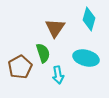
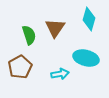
green semicircle: moved 14 px left, 18 px up
cyan arrow: moved 2 px right, 1 px up; rotated 90 degrees counterclockwise
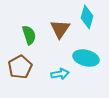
cyan diamond: moved 2 px left, 2 px up
brown triangle: moved 5 px right, 1 px down
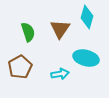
green semicircle: moved 1 px left, 3 px up
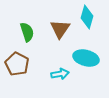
green semicircle: moved 1 px left
brown pentagon: moved 3 px left, 3 px up; rotated 15 degrees counterclockwise
